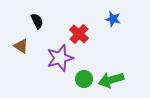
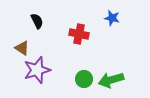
blue star: moved 1 px left, 1 px up
red cross: rotated 30 degrees counterclockwise
brown triangle: moved 1 px right, 2 px down
purple star: moved 23 px left, 12 px down
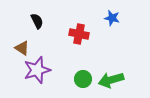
green circle: moved 1 px left
